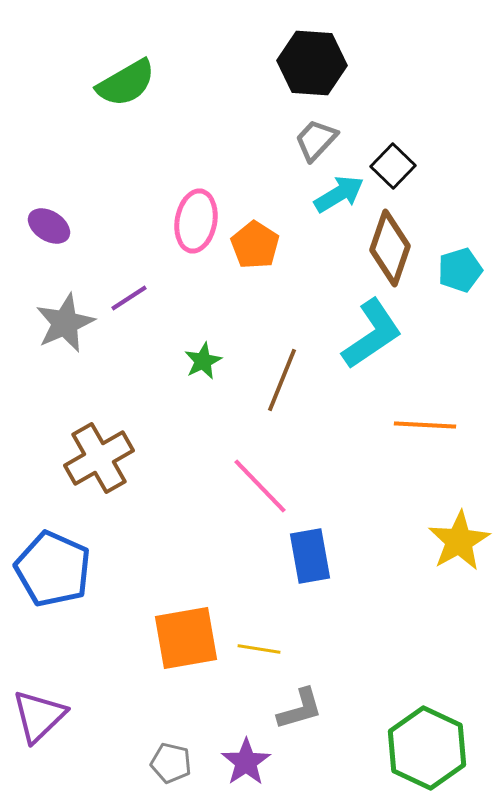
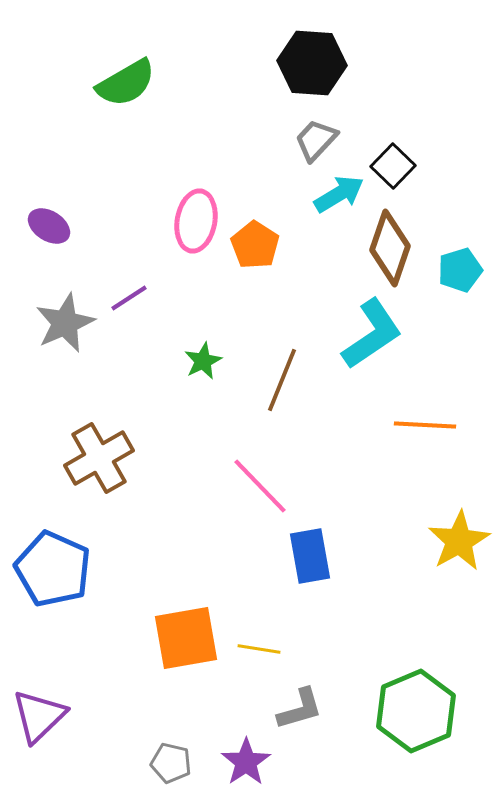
green hexagon: moved 11 px left, 37 px up; rotated 12 degrees clockwise
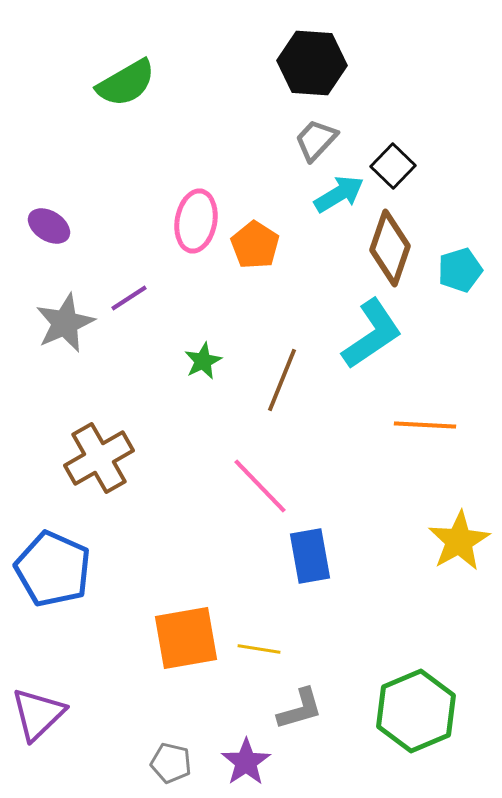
purple triangle: moved 1 px left, 2 px up
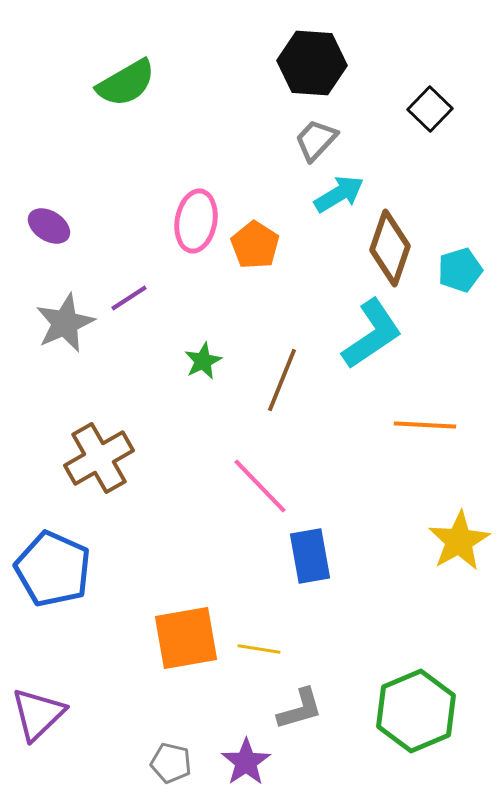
black square: moved 37 px right, 57 px up
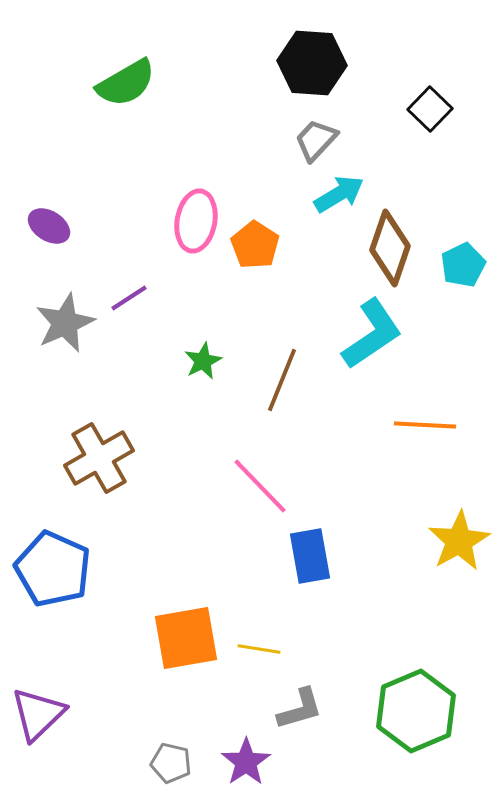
cyan pentagon: moved 3 px right, 5 px up; rotated 9 degrees counterclockwise
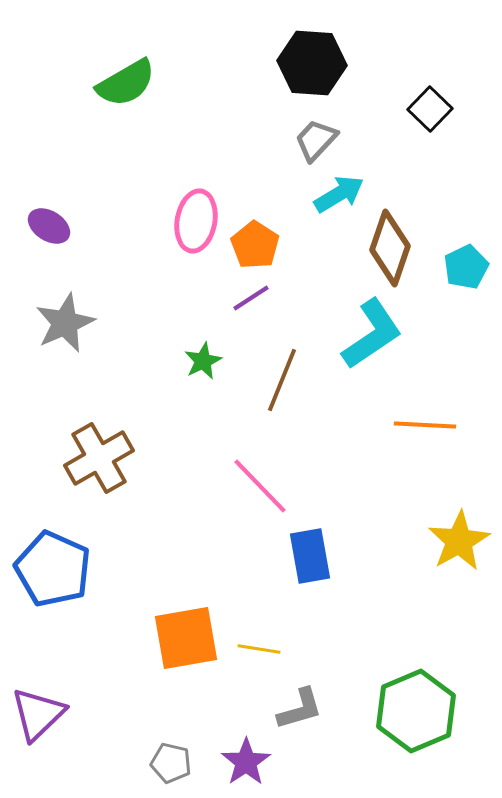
cyan pentagon: moved 3 px right, 2 px down
purple line: moved 122 px right
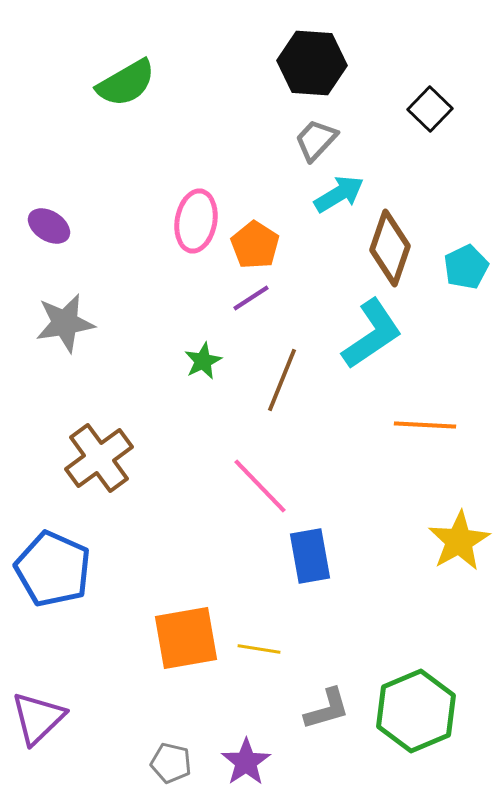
gray star: rotated 14 degrees clockwise
brown cross: rotated 6 degrees counterclockwise
gray L-shape: moved 27 px right
purple triangle: moved 4 px down
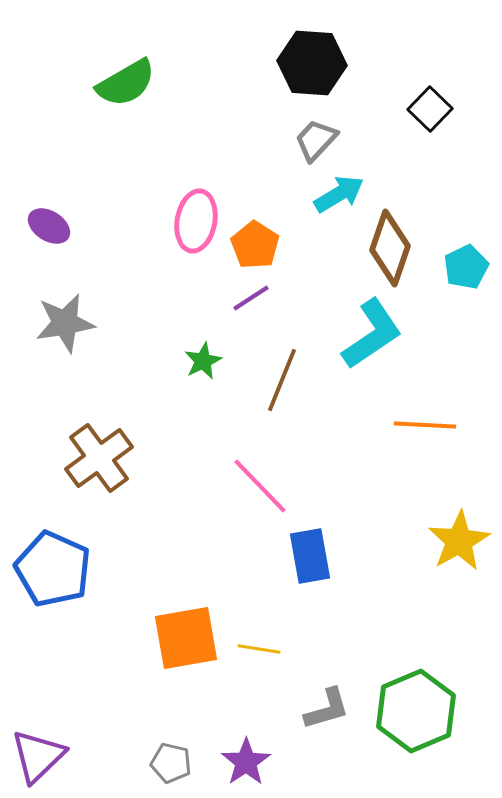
purple triangle: moved 38 px down
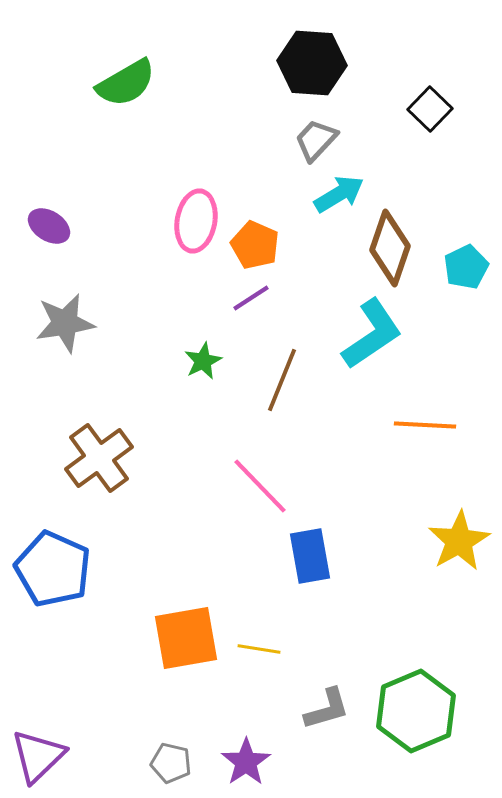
orange pentagon: rotated 9 degrees counterclockwise
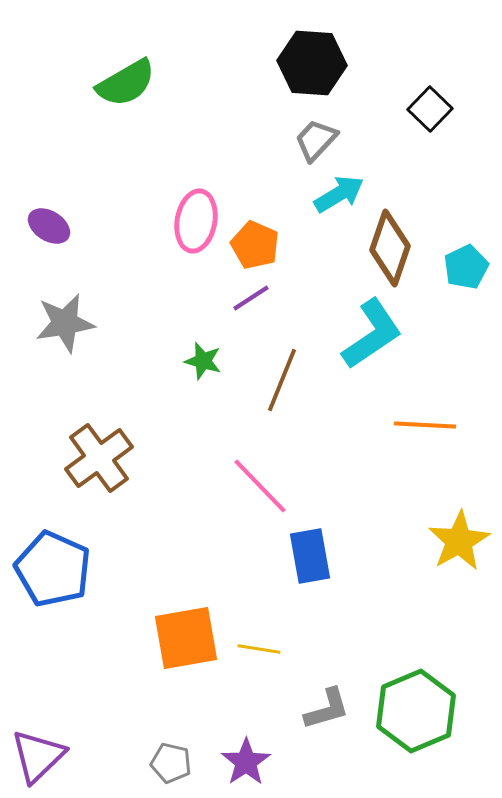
green star: rotated 30 degrees counterclockwise
